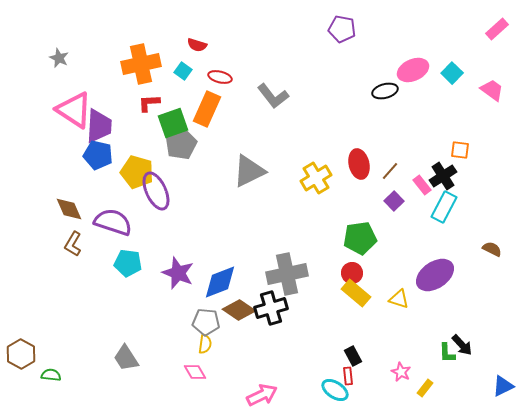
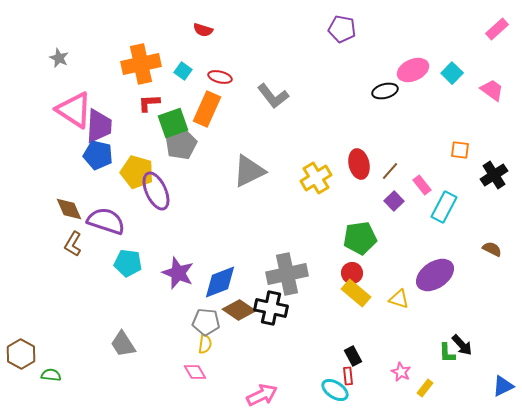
red semicircle at (197, 45): moved 6 px right, 15 px up
black cross at (443, 176): moved 51 px right, 1 px up
purple semicircle at (113, 222): moved 7 px left, 1 px up
black cross at (271, 308): rotated 28 degrees clockwise
gray trapezoid at (126, 358): moved 3 px left, 14 px up
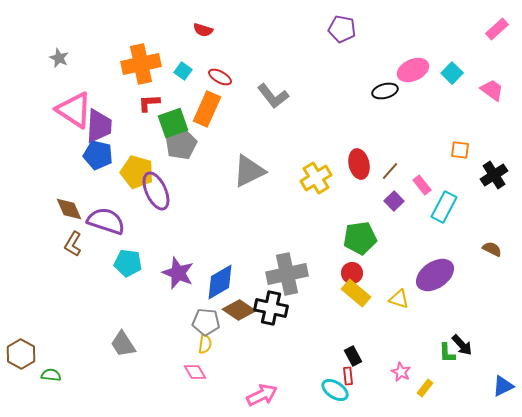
red ellipse at (220, 77): rotated 15 degrees clockwise
blue diamond at (220, 282): rotated 9 degrees counterclockwise
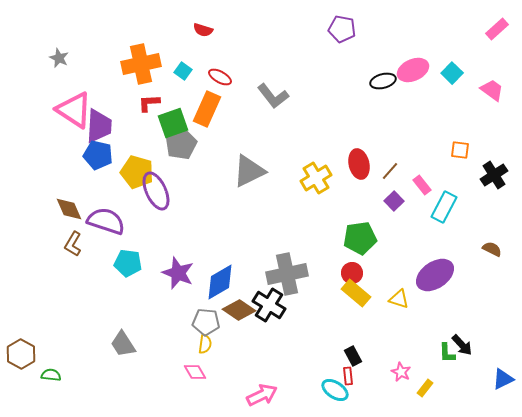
black ellipse at (385, 91): moved 2 px left, 10 px up
black cross at (271, 308): moved 2 px left, 3 px up; rotated 20 degrees clockwise
blue triangle at (503, 386): moved 7 px up
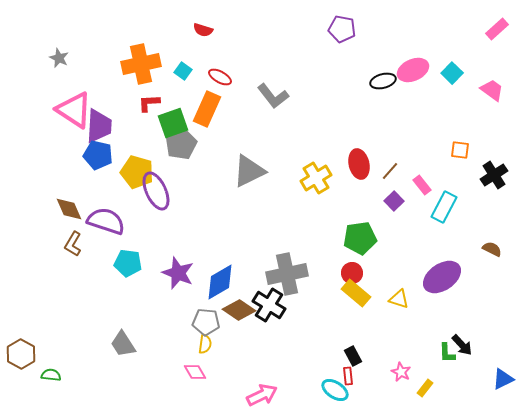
purple ellipse at (435, 275): moved 7 px right, 2 px down
